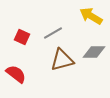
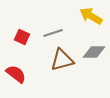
gray line: rotated 12 degrees clockwise
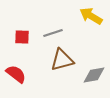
red square: rotated 21 degrees counterclockwise
gray diamond: moved 23 px down; rotated 10 degrees counterclockwise
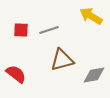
gray line: moved 4 px left, 3 px up
red square: moved 1 px left, 7 px up
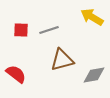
yellow arrow: moved 1 px right, 1 px down
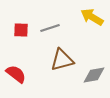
gray line: moved 1 px right, 2 px up
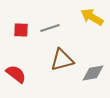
gray diamond: moved 1 px left, 2 px up
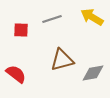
gray line: moved 2 px right, 9 px up
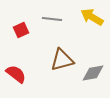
gray line: rotated 24 degrees clockwise
red square: rotated 28 degrees counterclockwise
